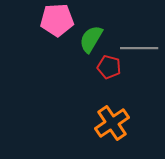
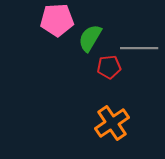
green semicircle: moved 1 px left, 1 px up
red pentagon: rotated 20 degrees counterclockwise
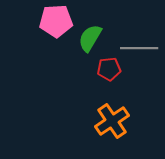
pink pentagon: moved 1 px left, 1 px down
red pentagon: moved 2 px down
orange cross: moved 2 px up
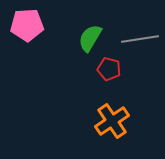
pink pentagon: moved 29 px left, 4 px down
gray line: moved 1 px right, 9 px up; rotated 9 degrees counterclockwise
red pentagon: rotated 20 degrees clockwise
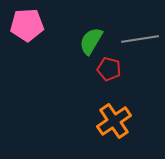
green semicircle: moved 1 px right, 3 px down
orange cross: moved 2 px right
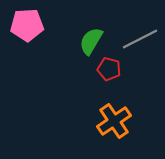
gray line: rotated 18 degrees counterclockwise
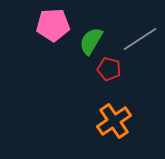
pink pentagon: moved 26 px right
gray line: rotated 6 degrees counterclockwise
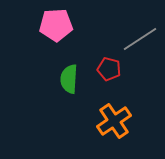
pink pentagon: moved 3 px right
green semicircle: moved 22 px left, 38 px down; rotated 28 degrees counterclockwise
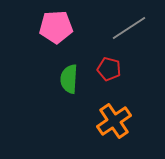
pink pentagon: moved 2 px down
gray line: moved 11 px left, 11 px up
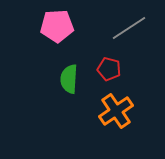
pink pentagon: moved 1 px right, 1 px up
orange cross: moved 2 px right, 10 px up
